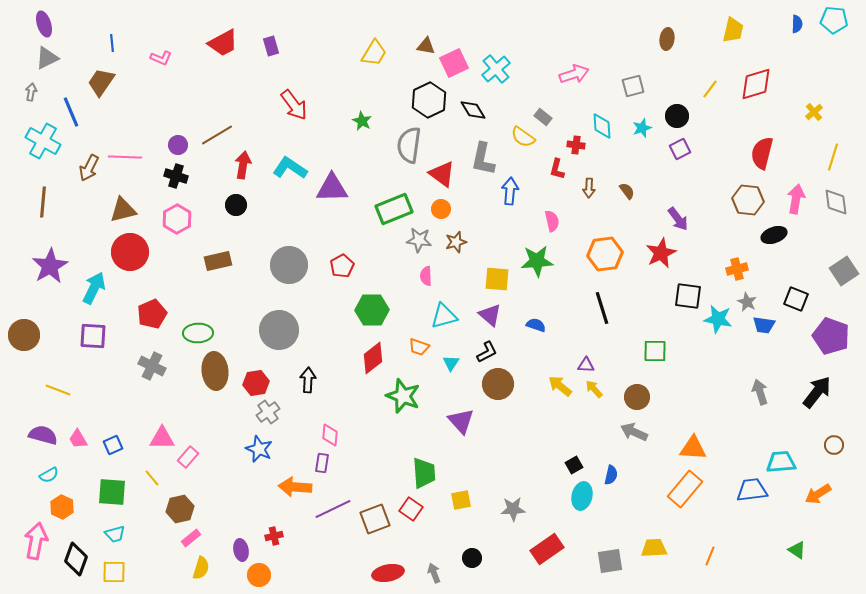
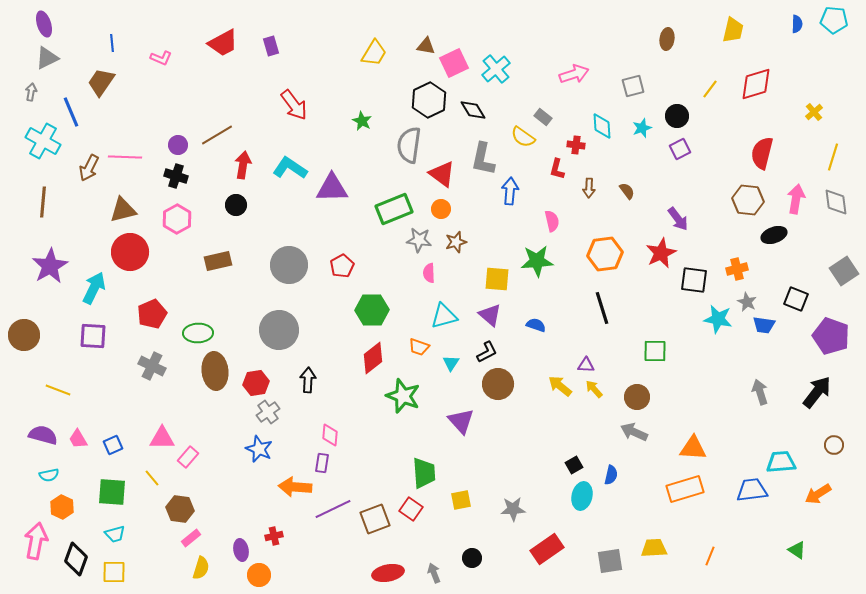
pink semicircle at (426, 276): moved 3 px right, 3 px up
black square at (688, 296): moved 6 px right, 16 px up
cyan semicircle at (49, 475): rotated 18 degrees clockwise
orange rectangle at (685, 489): rotated 33 degrees clockwise
brown hexagon at (180, 509): rotated 20 degrees clockwise
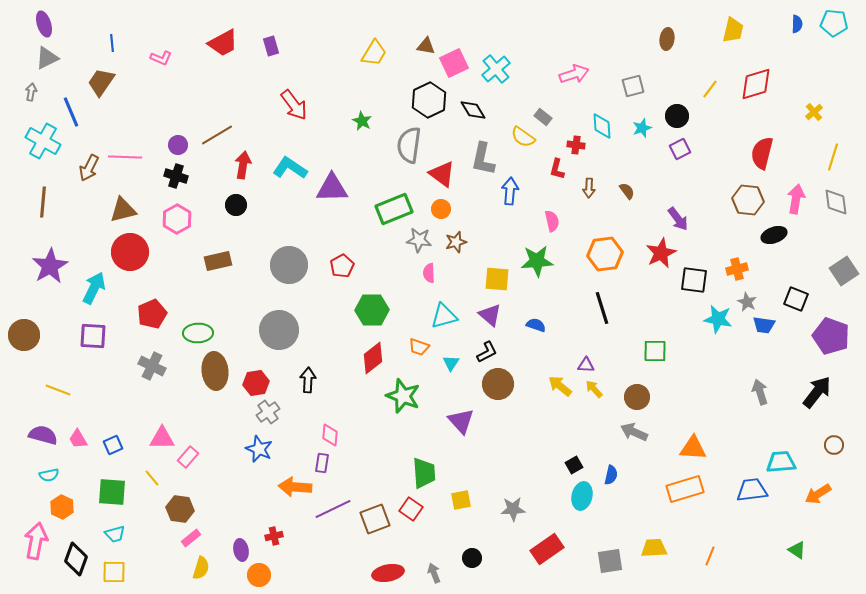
cyan pentagon at (834, 20): moved 3 px down
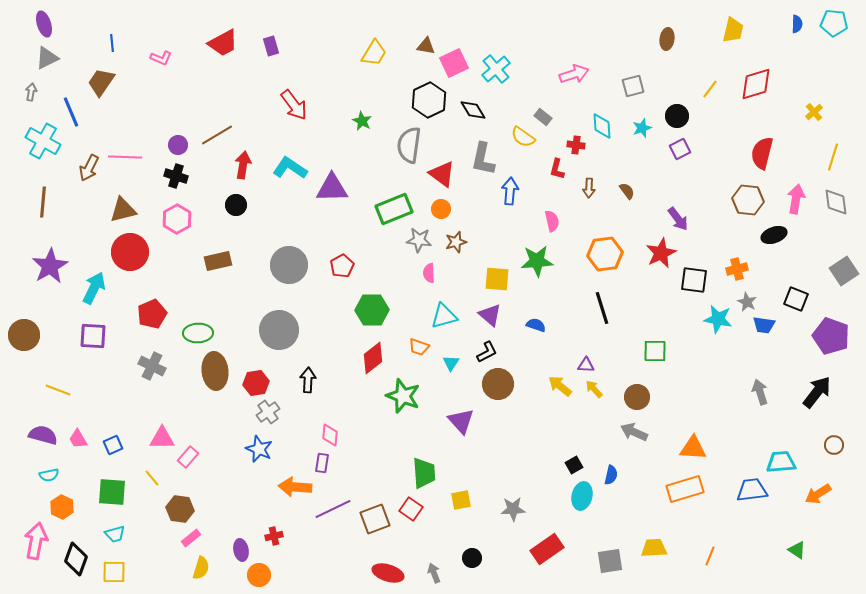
red ellipse at (388, 573): rotated 28 degrees clockwise
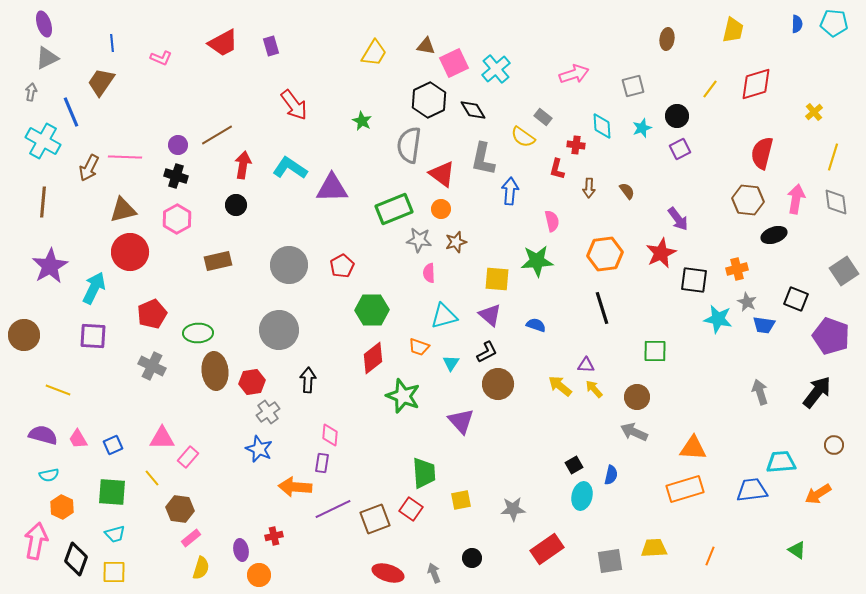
red hexagon at (256, 383): moved 4 px left, 1 px up
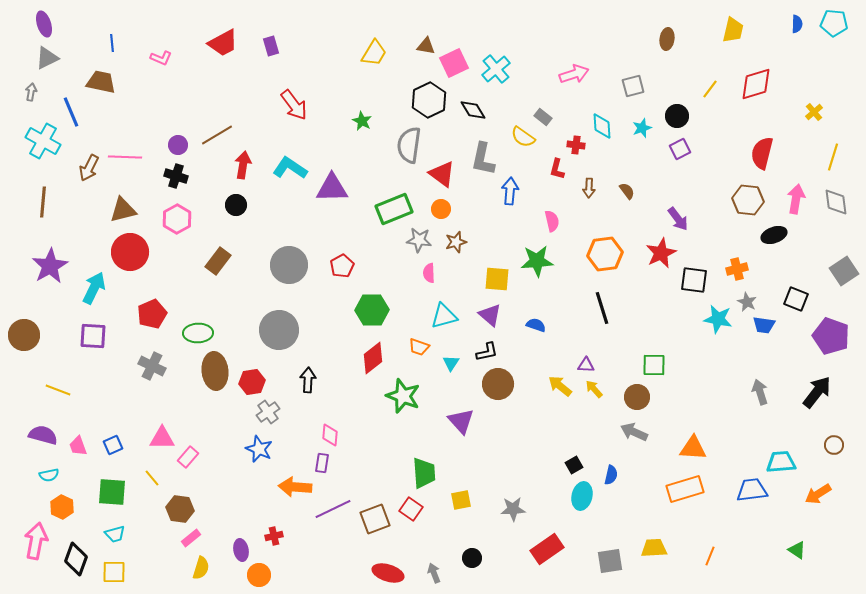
brown trapezoid at (101, 82): rotated 68 degrees clockwise
brown rectangle at (218, 261): rotated 40 degrees counterclockwise
green square at (655, 351): moved 1 px left, 14 px down
black L-shape at (487, 352): rotated 15 degrees clockwise
pink trapezoid at (78, 439): moved 7 px down; rotated 10 degrees clockwise
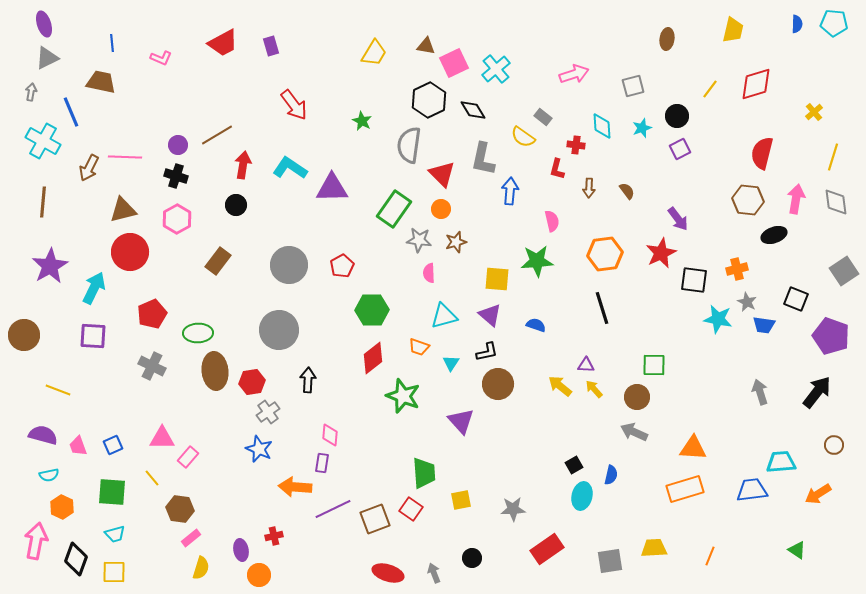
red triangle at (442, 174): rotated 8 degrees clockwise
green rectangle at (394, 209): rotated 33 degrees counterclockwise
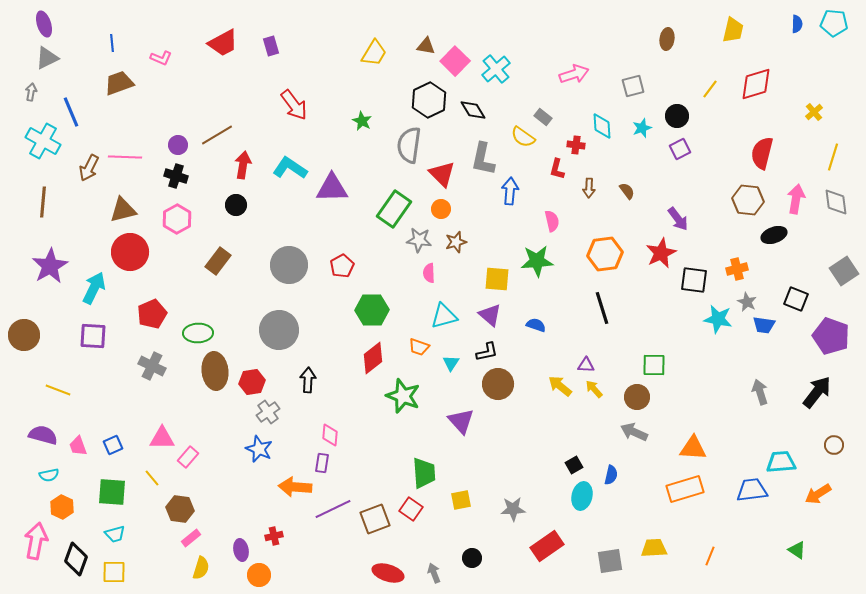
pink square at (454, 63): moved 1 px right, 2 px up; rotated 20 degrees counterclockwise
brown trapezoid at (101, 82): moved 18 px right, 1 px down; rotated 32 degrees counterclockwise
red rectangle at (547, 549): moved 3 px up
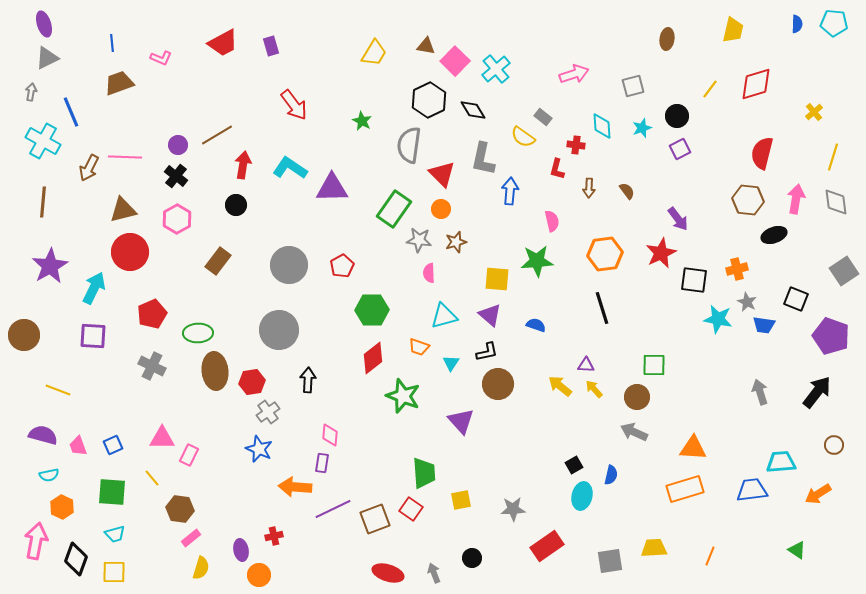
black cross at (176, 176): rotated 20 degrees clockwise
pink rectangle at (188, 457): moved 1 px right, 2 px up; rotated 15 degrees counterclockwise
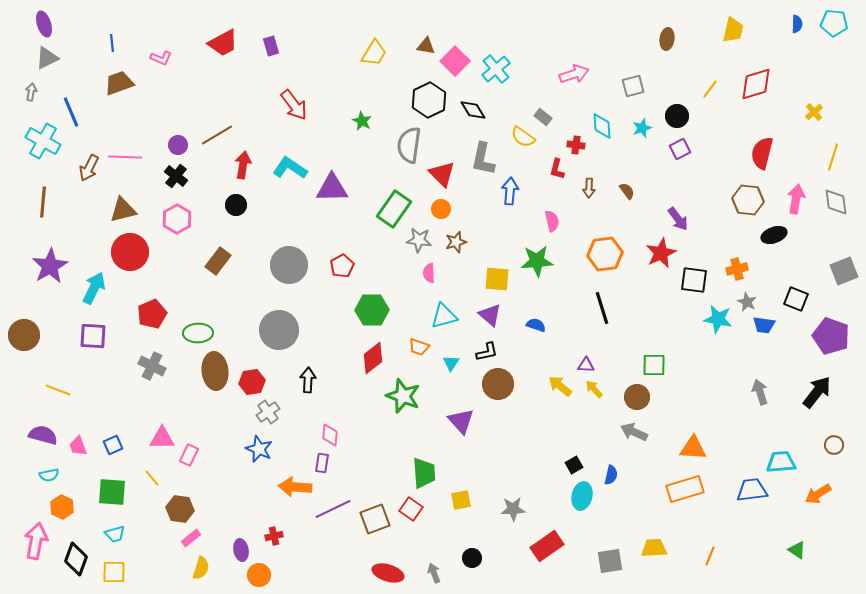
gray square at (844, 271): rotated 12 degrees clockwise
